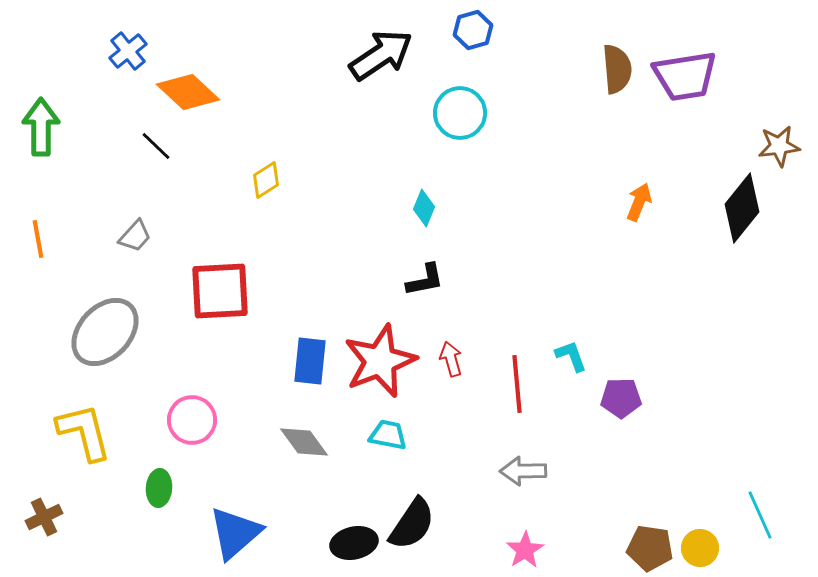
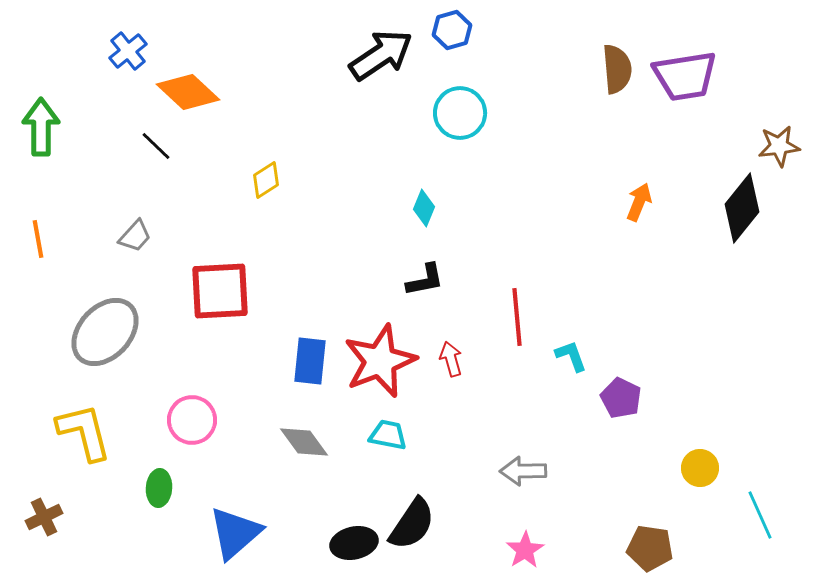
blue hexagon: moved 21 px left
red line: moved 67 px up
purple pentagon: rotated 27 degrees clockwise
yellow circle: moved 80 px up
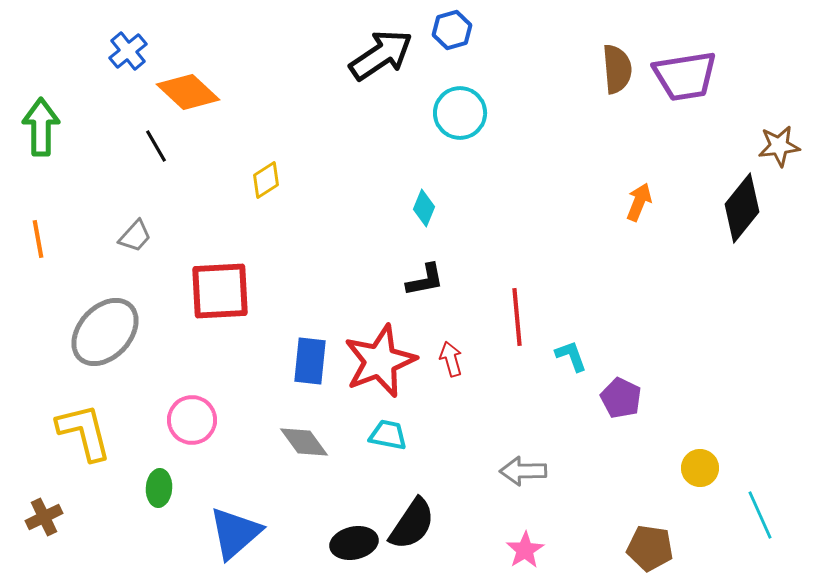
black line: rotated 16 degrees clockwise
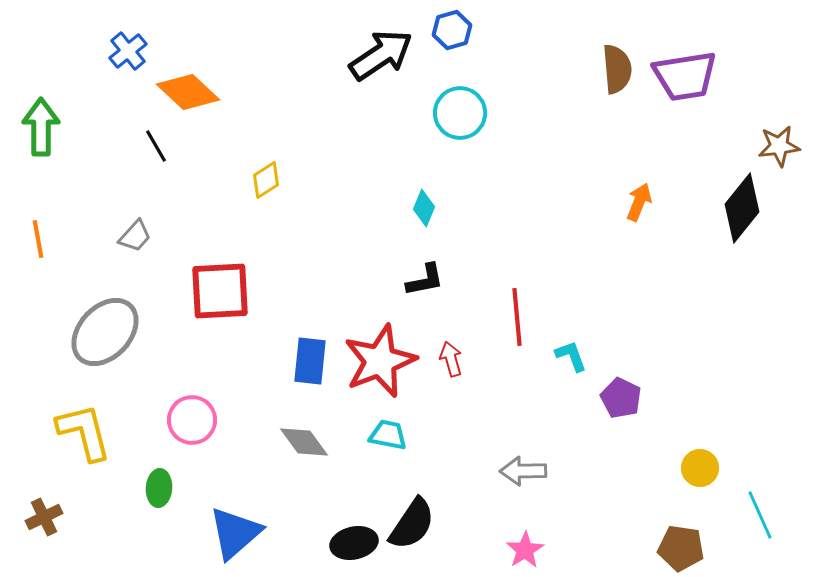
brown pentagon: moved 31 px right
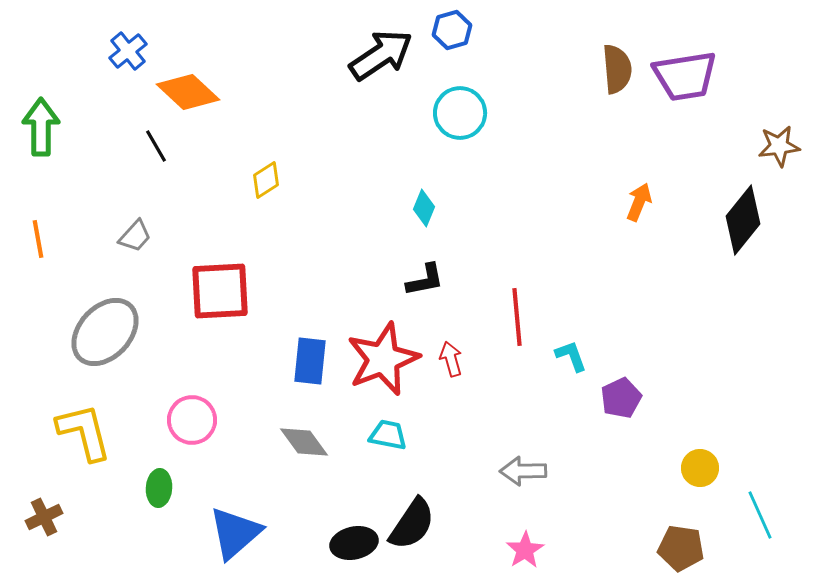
black diamond: moved 1 px right, 12 px down
red star: moved 3 px right, 2 px up
purple pentagon: rotated 21 degrees clockwise
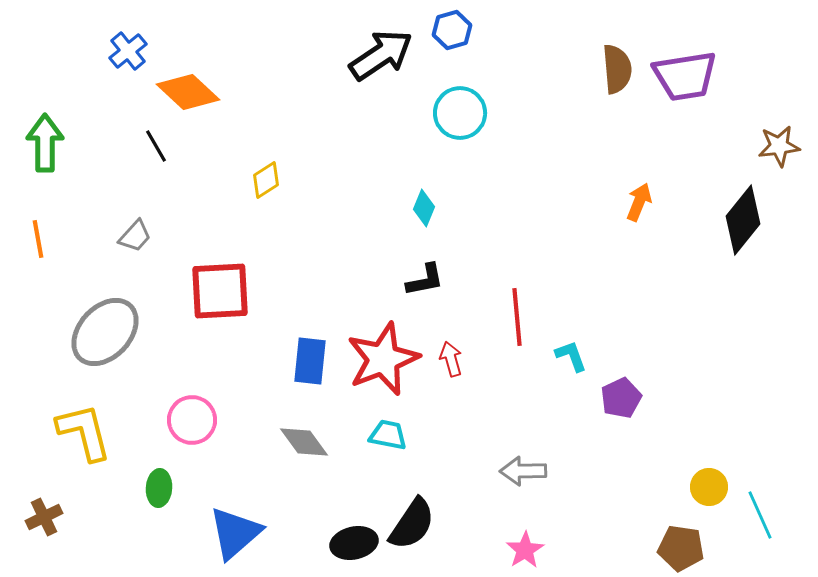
green arrow: moved 4 px right, 16 px down
yellow circle: moved 9 px right, 19 px down
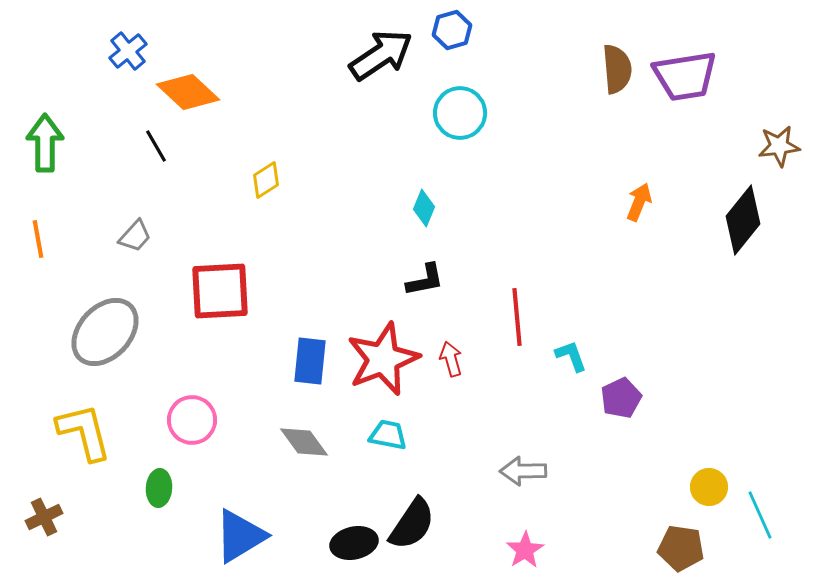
blue triangle: moved 5 px right, 3 px down; rotated 10 degrees clockwise
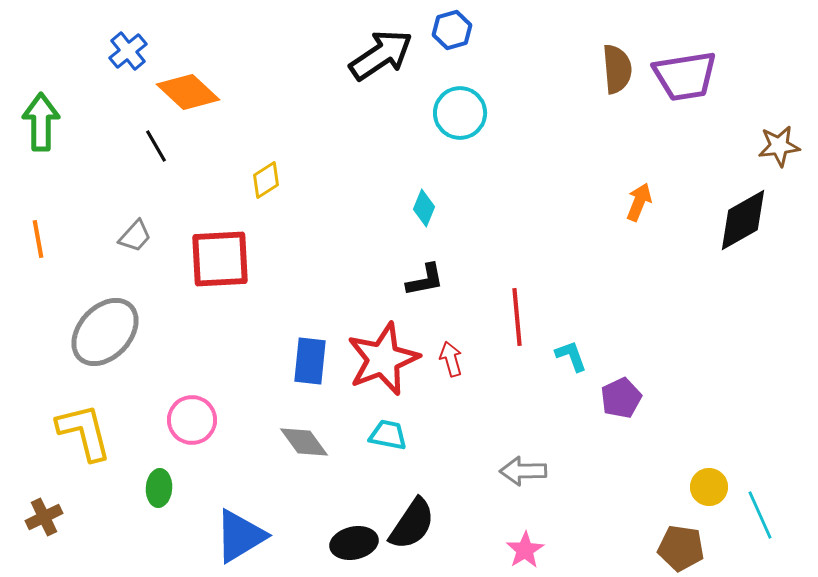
green arrow: moved 4 px left, 21 px up
black diamond: rotated 22 degrees clockwise
red square: moved 32 px up
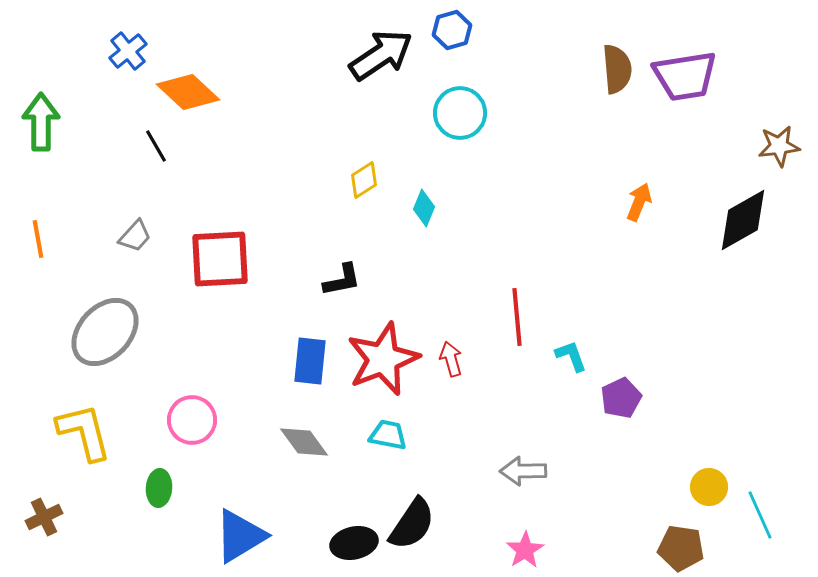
yellow diamond: moved 98 px right
black L-shape: moved 83 px left
